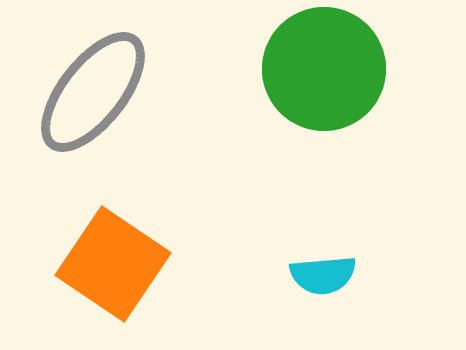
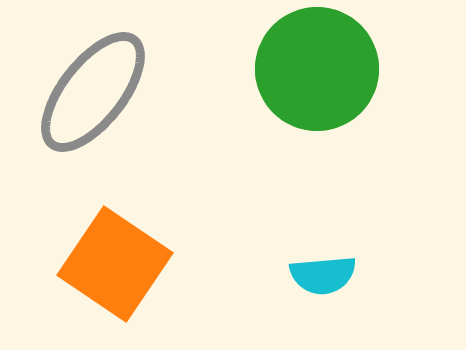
green circle: moved 7 px left
orange square: moved 2 px right
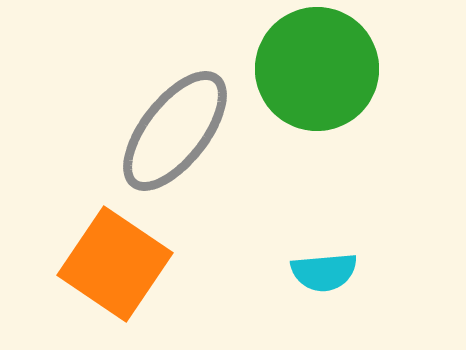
gray ellipse: moved 82 px right, 39 px down
cyan semicircle: moved 1 px right, 3 px up
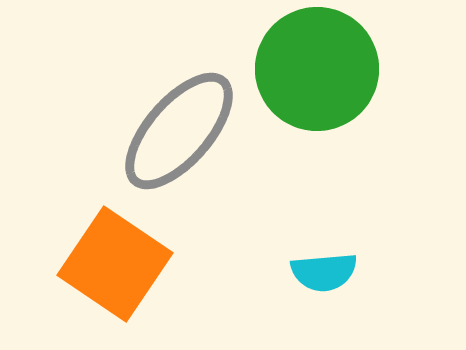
gray ellipse: moved 4 px right; rotated 3 degrees clockwise
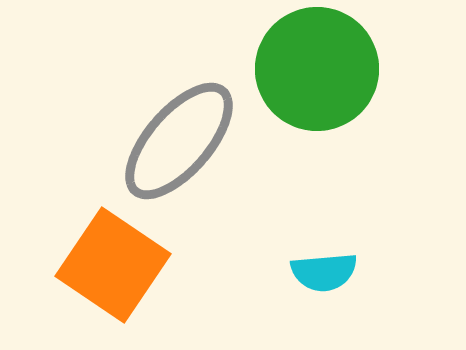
gray ellipse: moved 10 px down
orange square: moved 2 px left, 1 px down
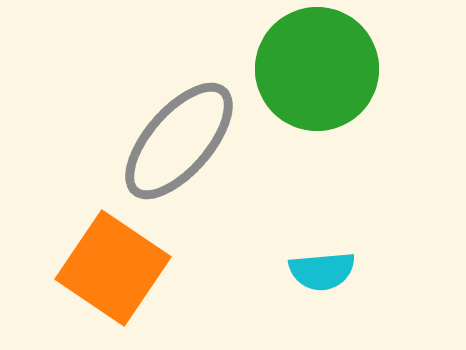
orange square: moved 3 px down
cyan semicircle: moved 2 px left, 1 px up
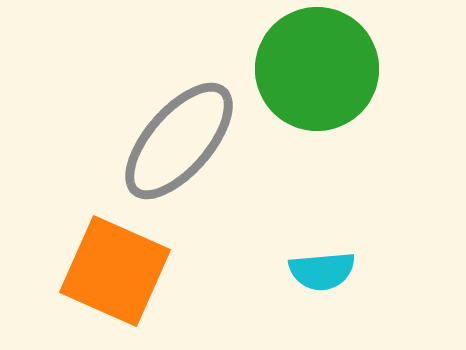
orange square: moved 2 px right, 3 px down; rotated 10 degrees counterclockwise
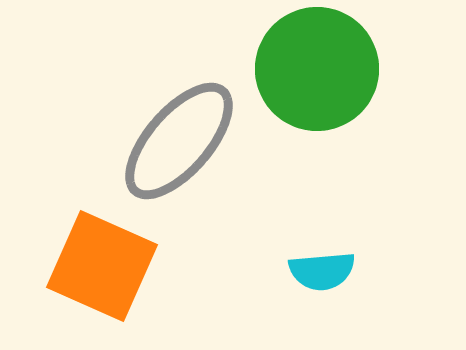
orange square: moved 13 px left, 5 px up
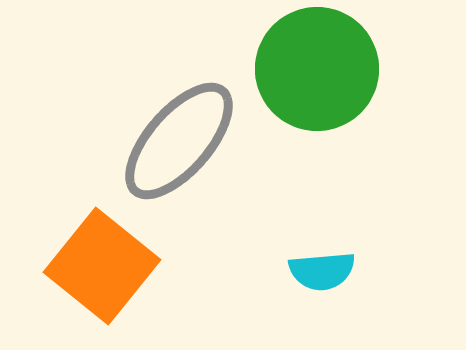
orange square: rotated 15 degrees clockwise
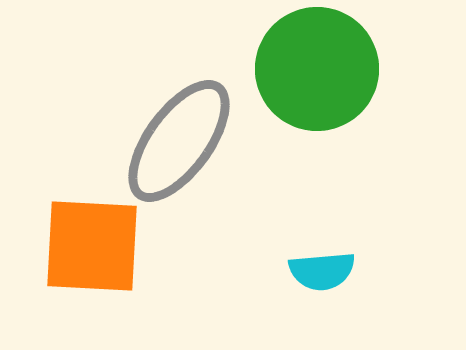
gray ellipse: rotated 5 degrees counterclockwise
orange square: moved 10 px left, 20 px up; rotated 36 degrees counterclockwise
